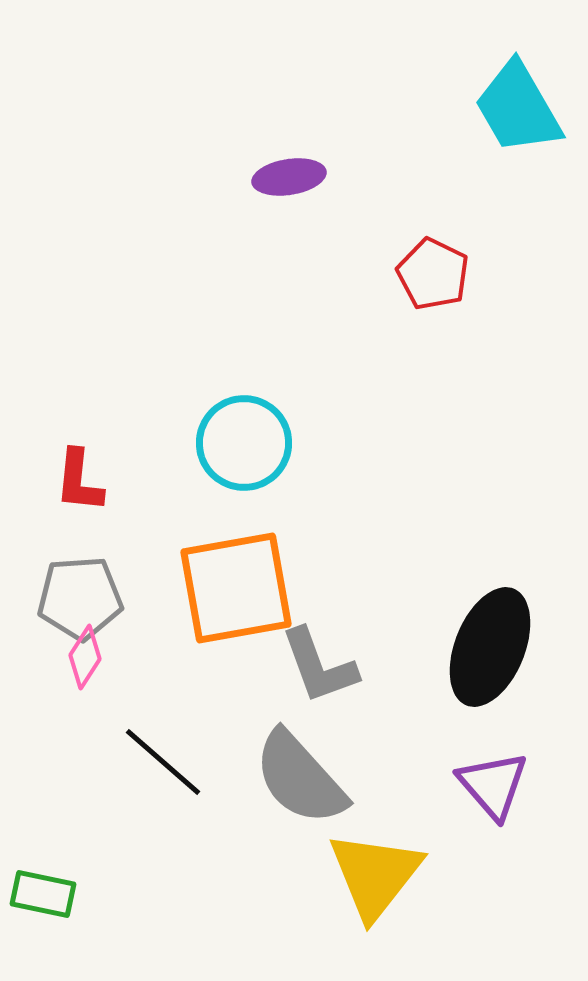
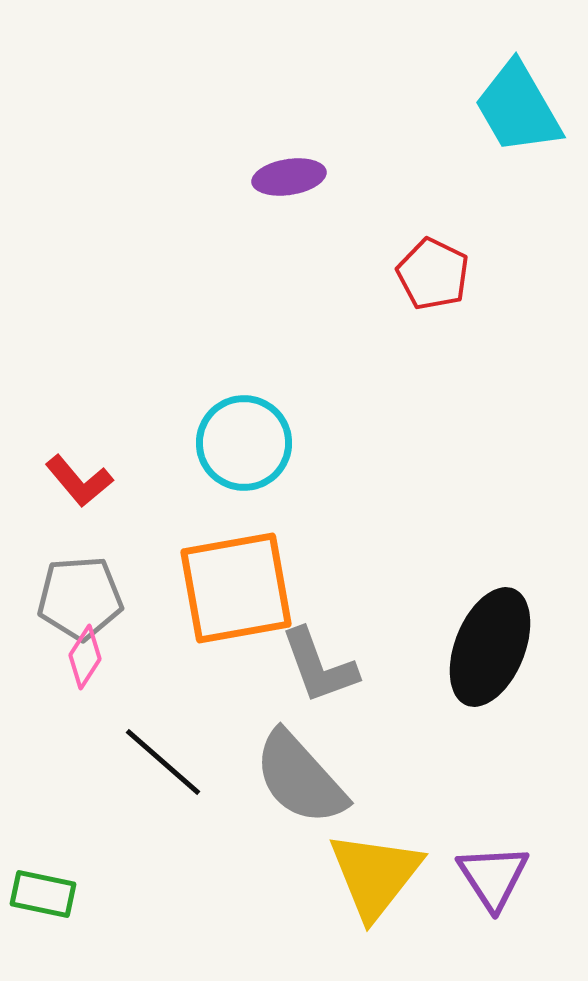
red L-shape: rotated 46 degrees counterclockwise
purple triangle: moved 92 px down; rotated 8 degrees clockwise
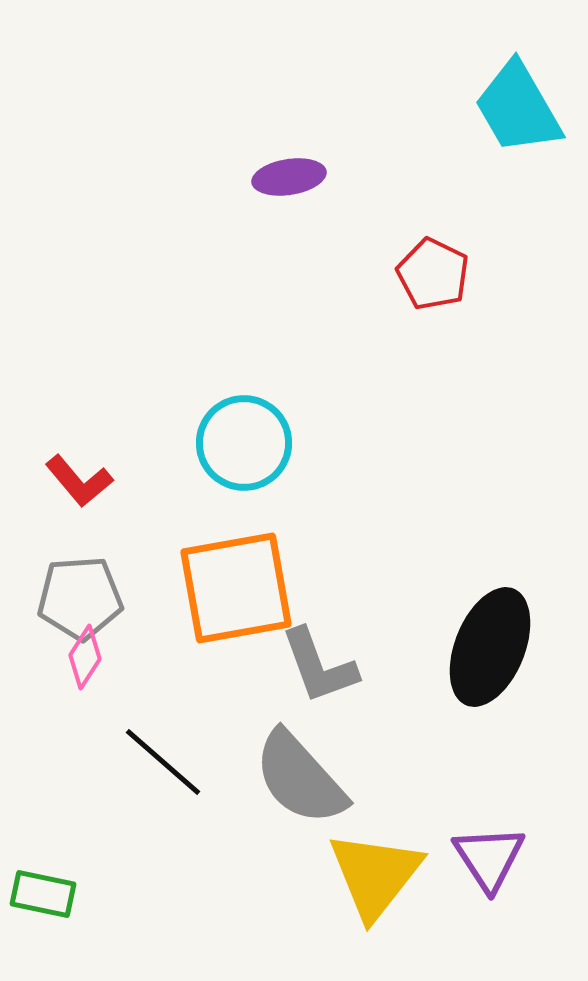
purple triangle: moved 4 px left, 19 px up
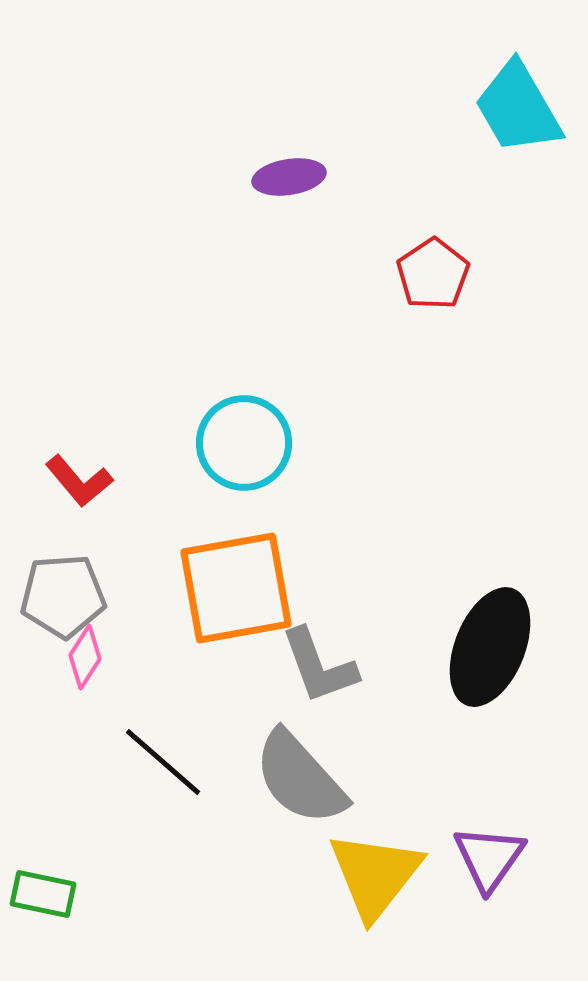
red pentagon: rotated 12 degrees clockwise
gray pentagon: moved 17 px left, 2 px up
purple triangle: rotated 8 degrees clockwise
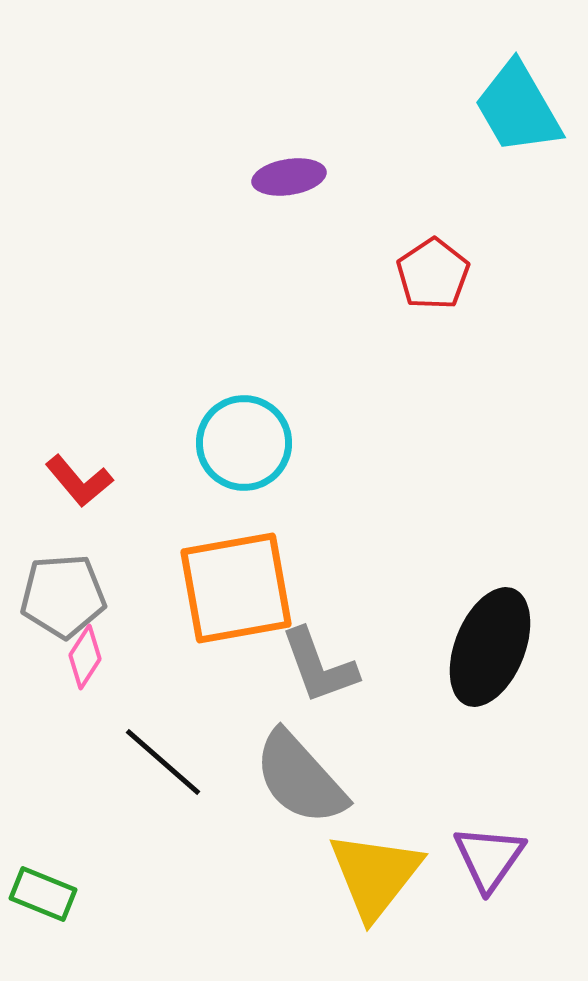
green rectangle: rotated 10 degrees clockwise
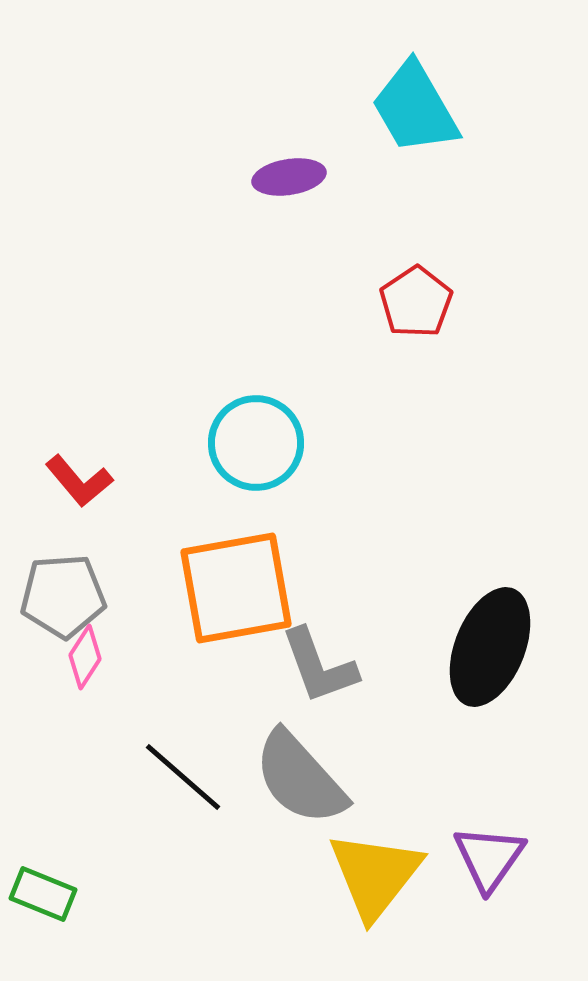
cyan trapezoid: moved 103 px left
red pentagon: moved 17 px left, 28 px down
cyan circle: moved 12 px right
black line: moved 20 px right, 15 px down
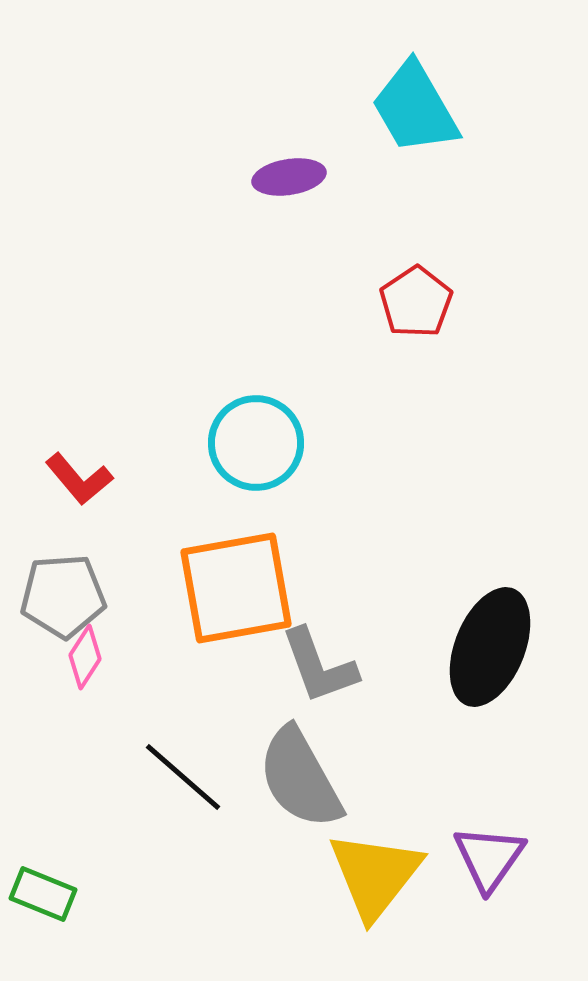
red L-shape: moved 2 px up
gray semicircle: rotated 13 degrees clockwise
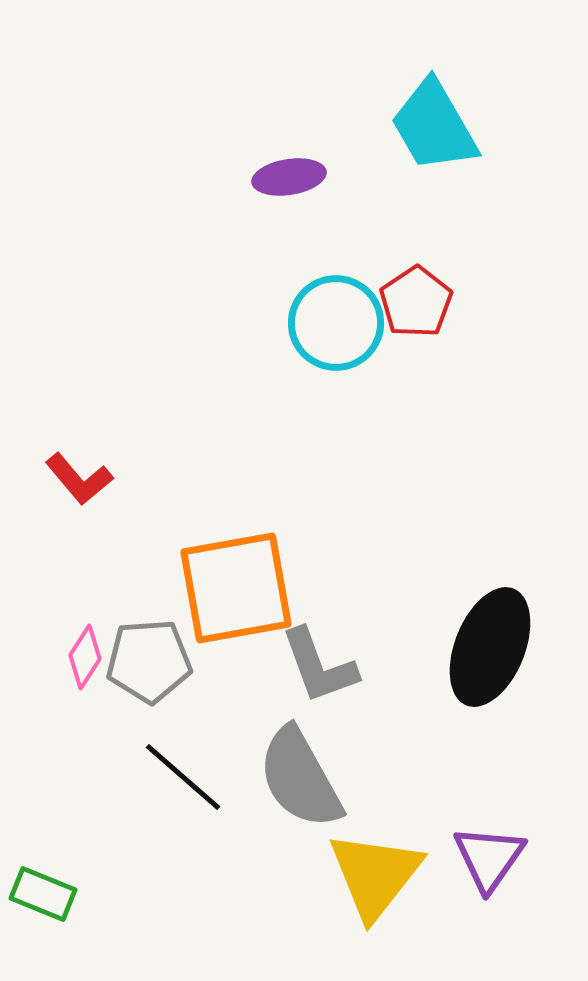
cyan trapezoid: moved 19 px right, 18 px down
cyan circle: moved 80 px right, 120 px up
gray pentagon: moved 86 px right, 65 px down
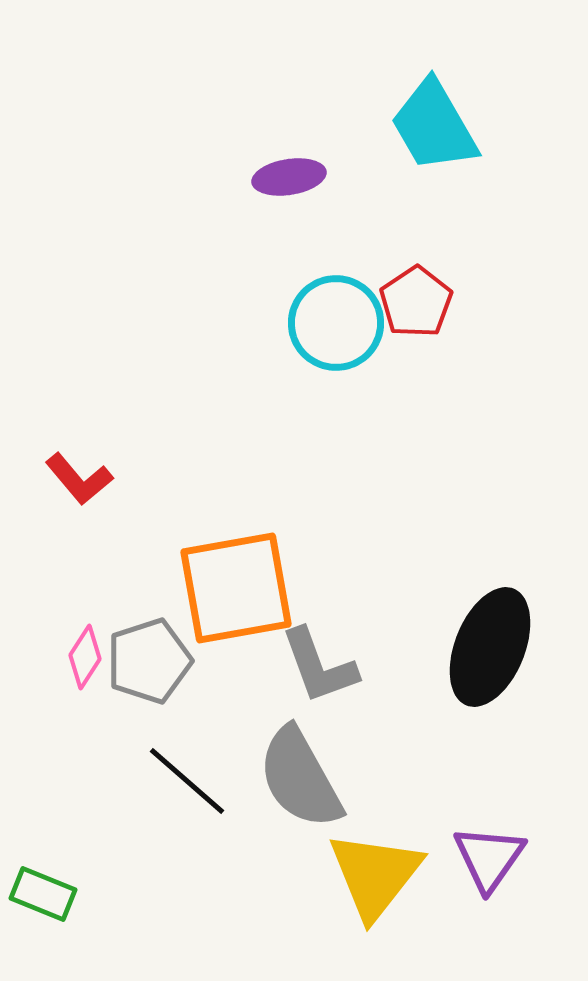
gray pentagon: rotated 14 degrees counterclockwise
black line: moved 4 px right, 4 px down
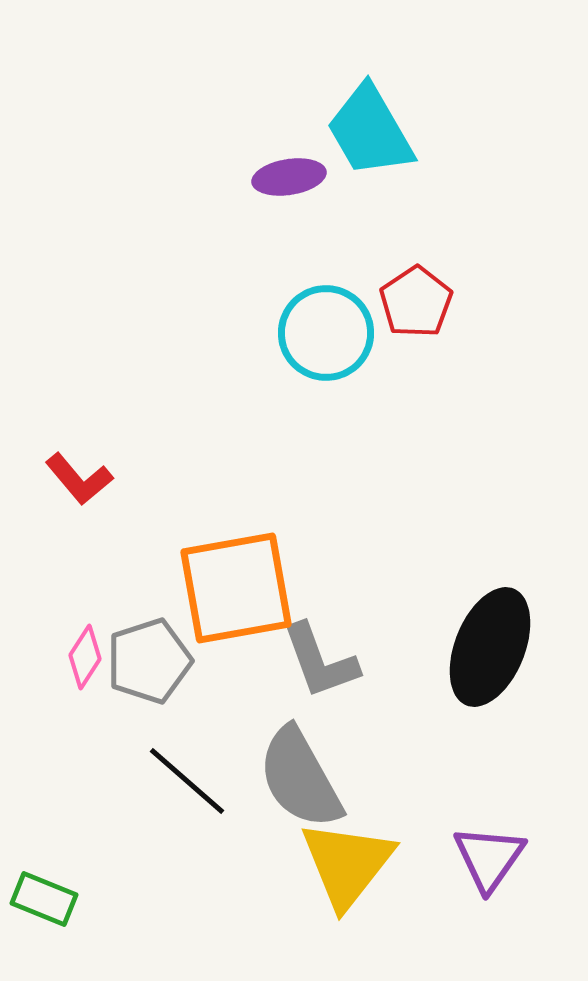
cyan trapezoid: moved 64 px left, 5 px down
cyan circle: moved 10 px left, 10 px down
gray L-shape: moved 1 px right, 5 px up
yellow triangle: moved 28 px left, 11 px up
green rectangle: moved 1 px right, 5 px down
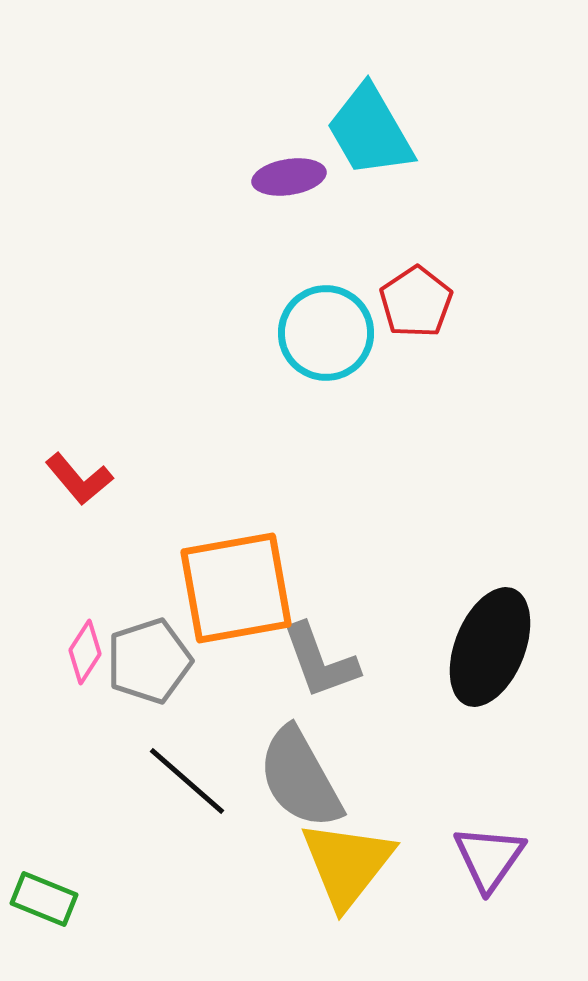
pink diamond: moved 5 px up
